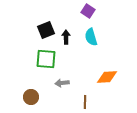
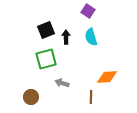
green square: rotated 20 degrees counterclockwise
gray arrow: rotated 24 degrees clockwise
brown line: moved 6 px right, 5 px up
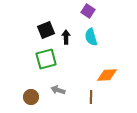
orange diamond: moved 2 px up
gray arrow: moved 4 px left, 7 px down
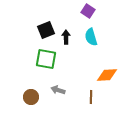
green square: rotated 25 degrees clockwise
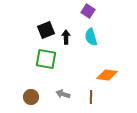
orange diamond: rotated 10 degrees clockwise
gray arrow: moved 5 px right, 4 px down
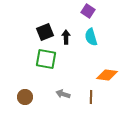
black square: moved 1 px left, 2 px down
brown circle: moved 6 px left
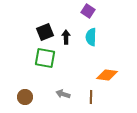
cyan semicircle: rotated 18 degrees clockwise
green square: moved 1 px left, 1 px up
